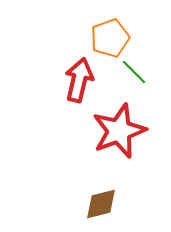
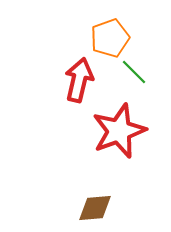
brown diamond: moved 6 px left, 4 px down; rotated 9 degrees clockwise
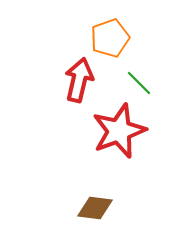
green line: moved 5 px right, 11 px down
brown diamond: rotated 12 degrees clockwise
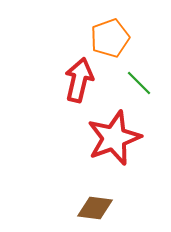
red star: moved 5 px left, 7 px down
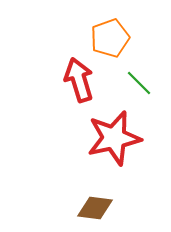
red arrow: rotated 30 degrees counterclockwise
red star: rotated 8 degrees clockwise
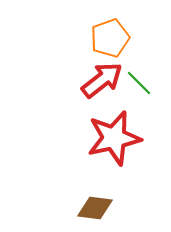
red arrow: moved 23 px right; rotated 69 degrees clockwise
